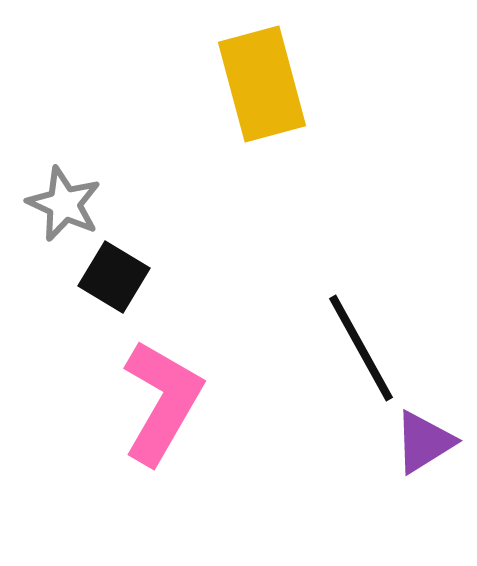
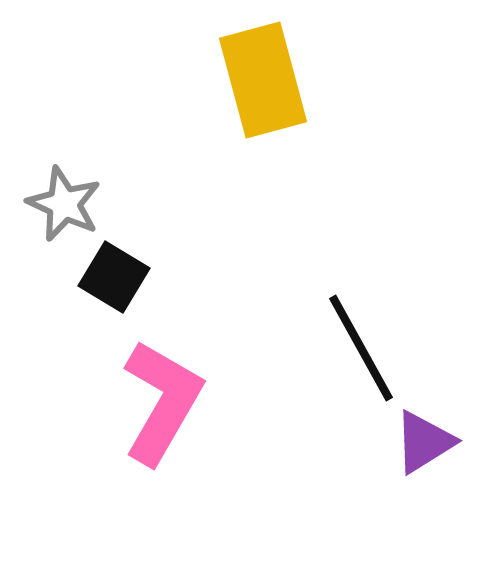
yellow rectangle: moved 1 px right, 4 px up
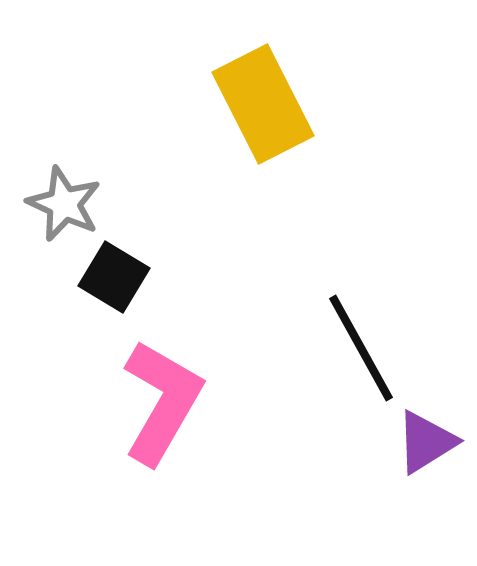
yellow rectangle: moved 24 px down; rotated 12 degrees counterclockwise
purple triangle: moved 2 px right
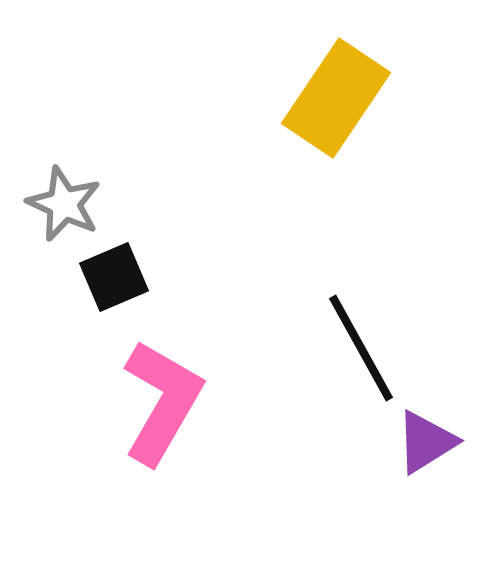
yellow rectangle: moved 73 px right, 6 px up; rotated 61 degrees clockwise
black square: rotated 36 degrees clockwise
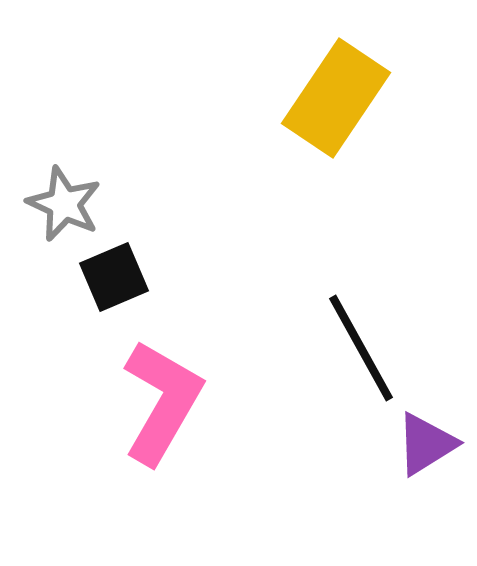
purple triangle: moved 2 px down
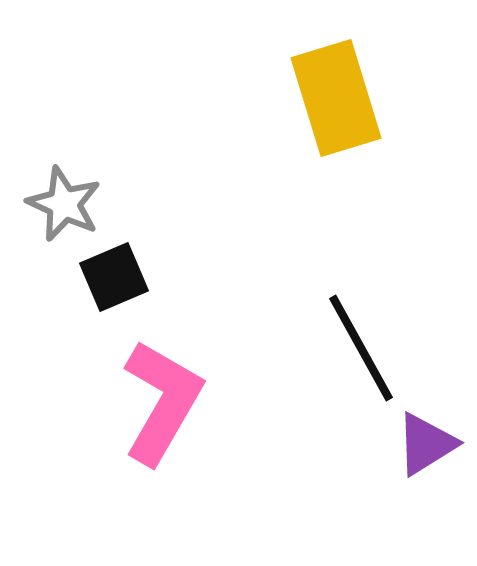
yellow rectangle: rotated 51 degrees counterclockwise
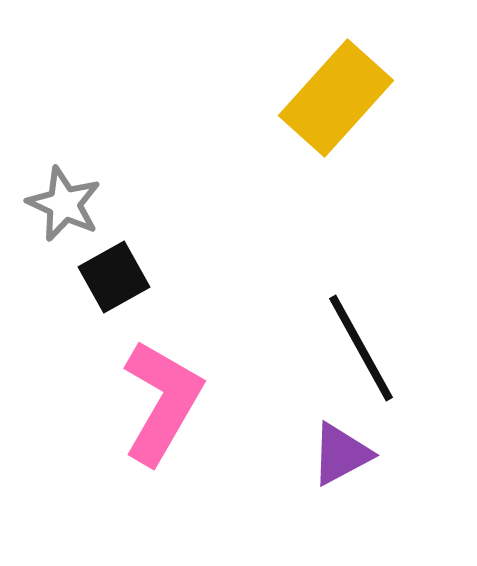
yellow rectangle: rotated 59 degrees clockwise
black square: rotated 6 degrees counterclockwise
purple triangle: moved 85 px left, 10 px down; rotated 4 degrees clockwise
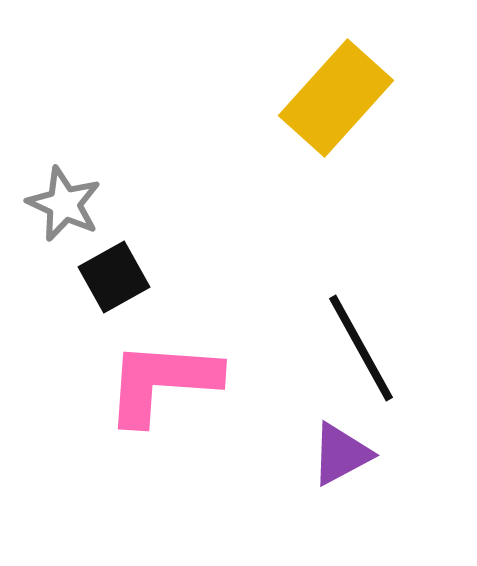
pink L-shape: moved 20 px up; rotated 116 degrees counterclockwise
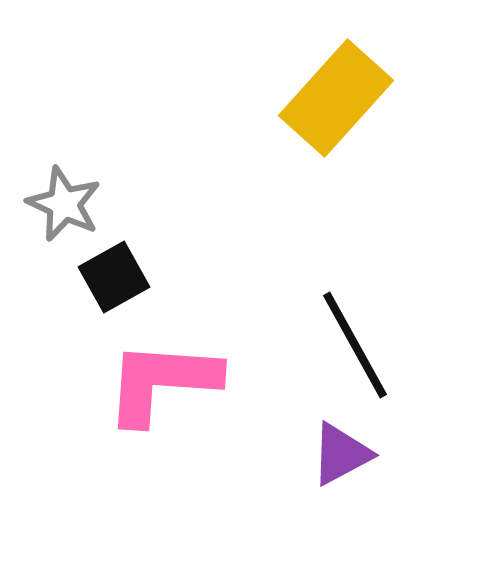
black line: moved 6 px left, 3 px up
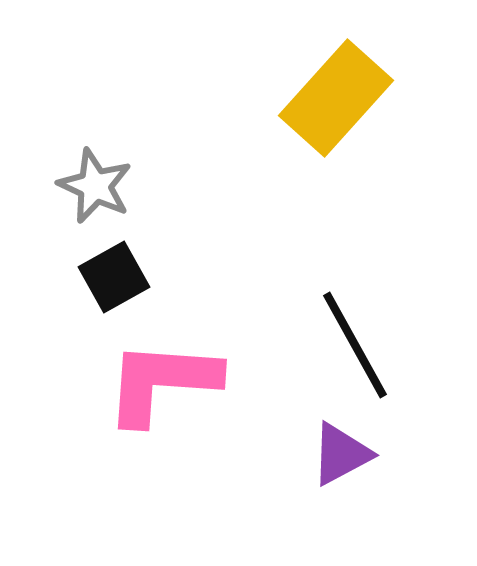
gray star: moved 31 px right, 18 px up
